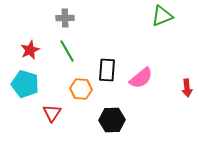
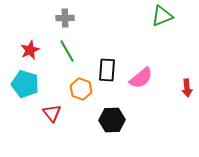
orange hexagon: rotated 15 degrees clockwise
red triangle: rotated 12 degrees counterclockwise
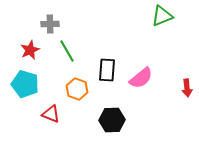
gray cross: moved 15 px left, 6 px down
orange hexagon: moved 4 px left
red triangle: moved 1 px left, 1 px down; rotated 30 degrees counterclockwise
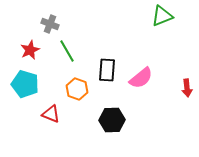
gray cross: rotated 24 degrees clockwise
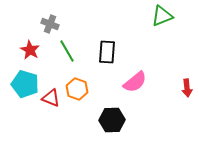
red star: rotated 18 degrees counterclockwise
black rectangle: moved 18 px up
pink semicircle: moved 6 px left, 4 px down
red triangle: moved 16 px up
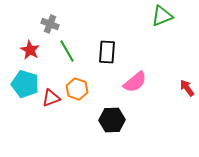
red arrow: rotated 150 degrees clockwise
red triangle: rotated 42 degrees counterclockwise
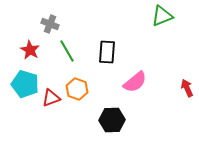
red arrow: rotated 12 degrees clockwise
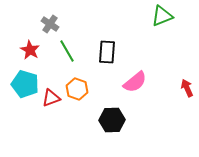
gray cross: rotated 12 degrees clockwise
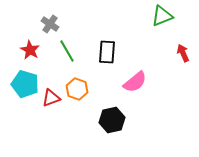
red arrow: moved 4 px left, 35 px up
black hexagon: rotated 10 degrees counterclockwise
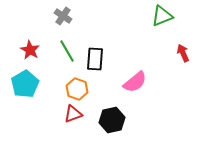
gray cross: moved 13 px right, 8 px up
black rectangle: moved 12 px left, 7 px down
cyan pentagon: rotated 24 degrees clockwise
red triangle: moved 22 px right, 16 px down
